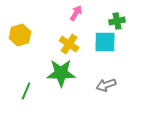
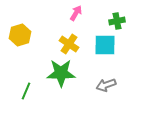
cyan square: moved 3 px down
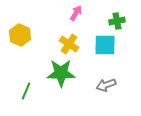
yellow hexagon: rotated 20 degrees counterclockwise
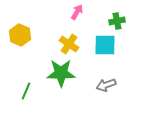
pink arrow: moved 1 px right, 1 px up
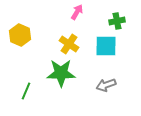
cyan square: moved 1 px right, 1 px down
